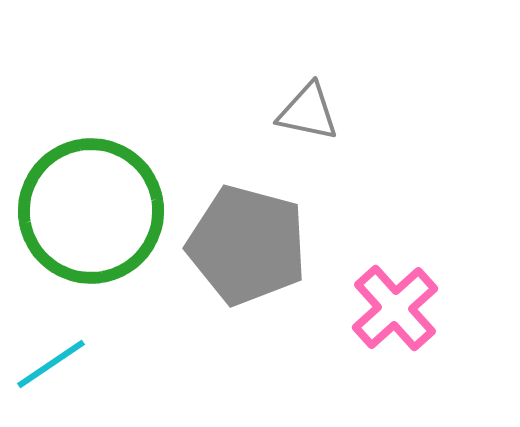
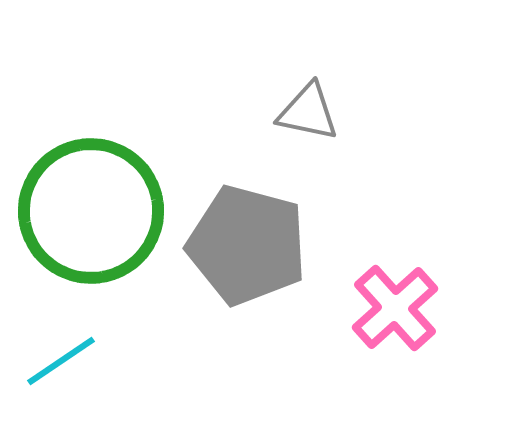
cyan line: moved 10 px right, 3 px up
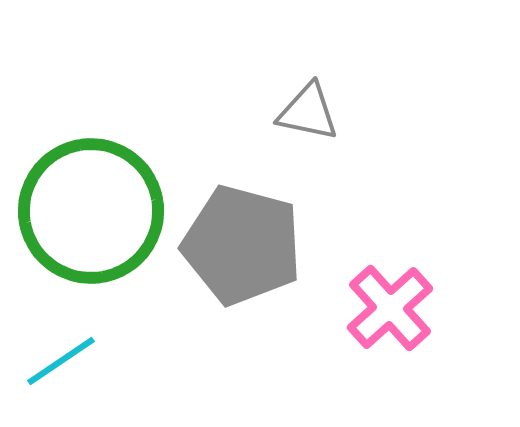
gray pentagon: moved 5 px left
pink cross: moved 5 px left
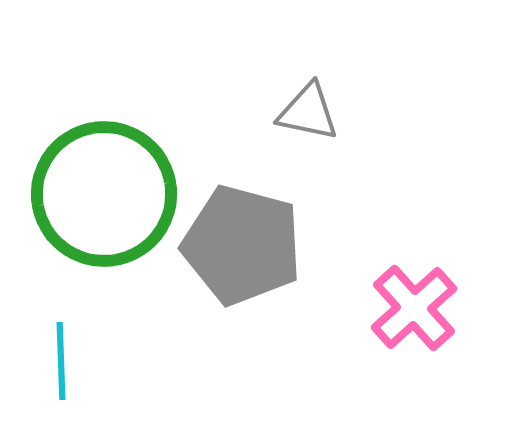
green circle: moved 13 px right, 17 px up
pink cross: moved 24 px right
cyan line: rotated 58 degrees counterclockwise
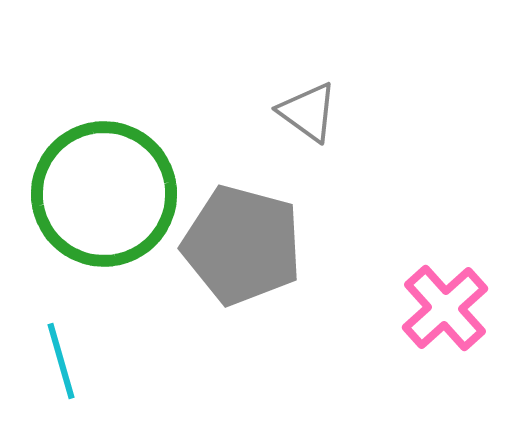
gray triangle: rotated 24 degrees clockwise
pink cross: moved 31 px right
cyan line: rotated 14 degrees counterclockwise
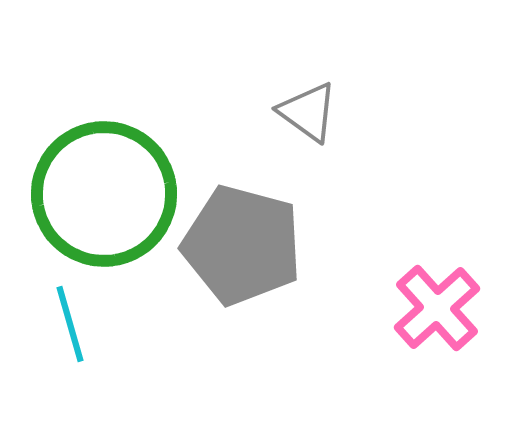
pink cross: moved 8 px left
cyan line: moved 9 px right, 37 px up
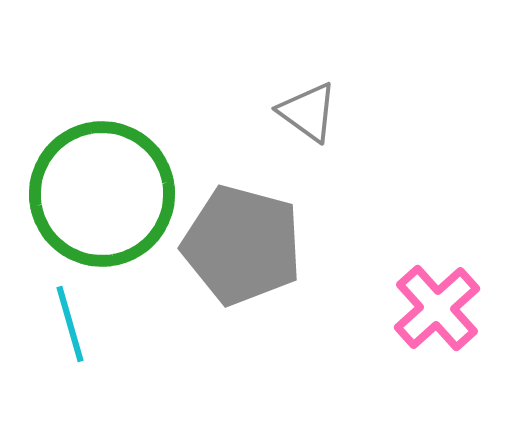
green circle: moved 2 px left
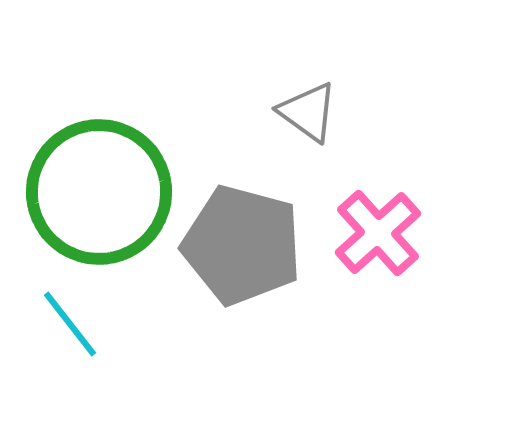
green circle: moved 3 px left, 2 px up
pink cross: moved 59 px left, 75 px up
cyan line: rotated 22 degrees counterclockwise
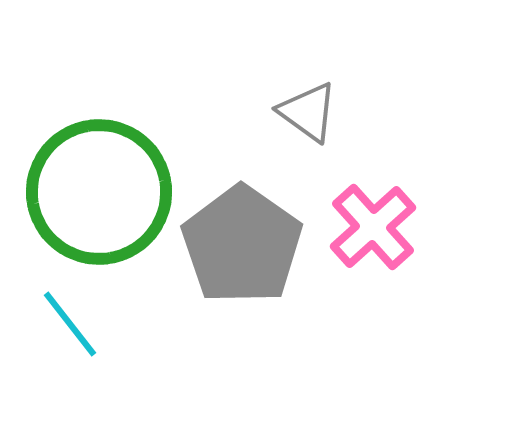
pink cross: moved 5 px left, 6 px up
gray pentagon: rotated 20 degrees clockwise
